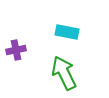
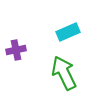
cyan rectangle: moved 1 px right; rotated 35 degrees counterclockwise
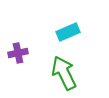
purple cross: moved 2 px right, 3 px down
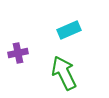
cyan rectangle: moved 1 px right, 2 px up
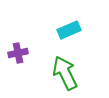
green arrow: moved 1 px right
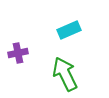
green arrow: moved 1 px down
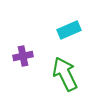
purple cross: moved 5 px right, 3 px down
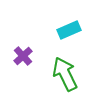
purple cross: rotated 30 degrees counterclockwise
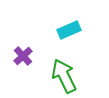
green arrow: moved 1 px left, 2 px down
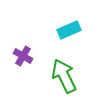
purple cross: rotated 18 degrees counterclockwise
